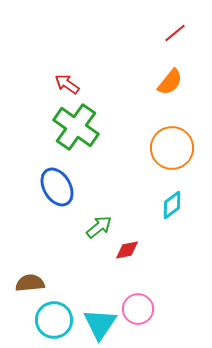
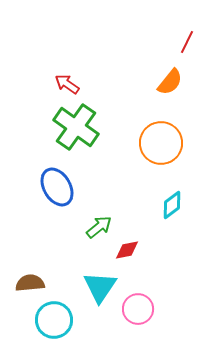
red line: moved 12 px right, 9 px down; rotated 25 degrees counterclockwise
orange circle: moved 11 px left, 5 px up
cyan triangle: moved 37 px up
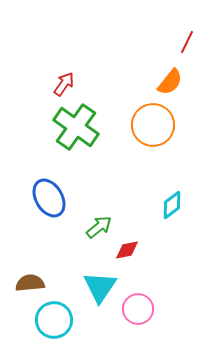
red arrow: moved 3 px left; rotated 90 degrees clockwise
orange circle: moved 8 px left, 18 px up
blue ellipse: moved 8 px left, 11 px down
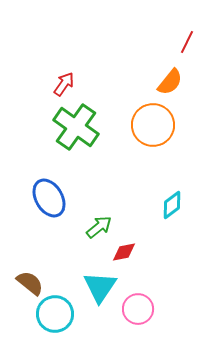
red diamond: moved 3 px left, 2 px down
brown semicircle: rotated 44 degrees clockwise
cyan circle: moved 1 px right, 6 px up
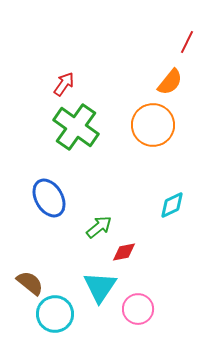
cyan diamond: rotated 12 degrees clockwise
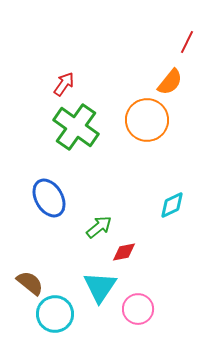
orange circle: moved 6 px left, 5 px up
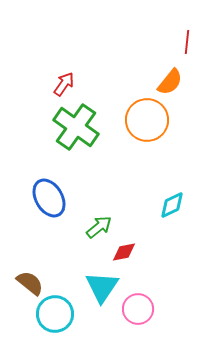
red line: rotated 20 degrees counterclockwise
cyan triangle: moved 2 px right
